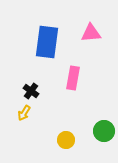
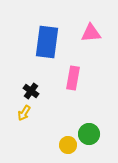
green circle: moved 15 px left, 3 px down
yellow circle: moved 2 px right, 5 px down
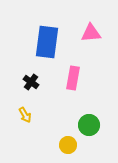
black cross: moved 9 px up
yellow arrow: moved 1 px right, 2 px down; rotated 63 degrees counterclockwise
green circle: moved 9 px up
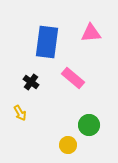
pink rectangle: rotated 60 degrees counterclockwise
yellow arrow: moved 5 px left, 2 px up
